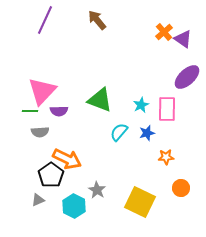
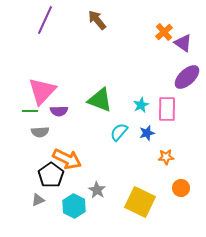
purple triangle: moved 4 px down
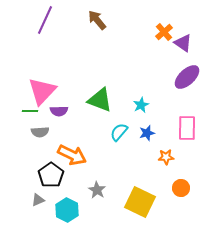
pink rectangle: moved 20 px right, 19 px down
orange arrow: moved 5 px right, 4 px up
cyan hexagon: moved 7 px left, 4 px down
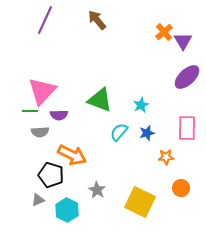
purple triangle: moved 2 px up; rotated 24 degrees clockwise
purple semicircle: moved 4 px down
black pentagon: rotated 20 degrees counterclockwise
